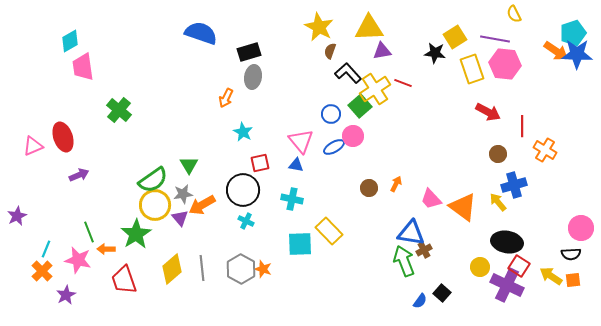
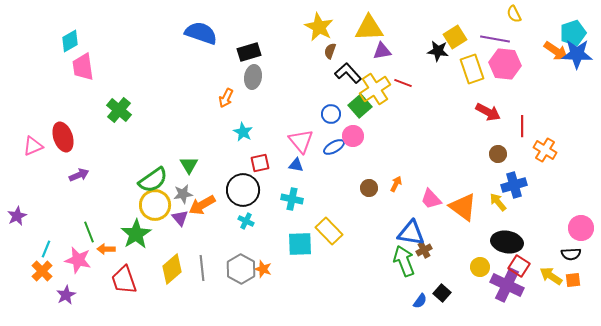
black star at (435, 53): moved 3 px right, 2 px up
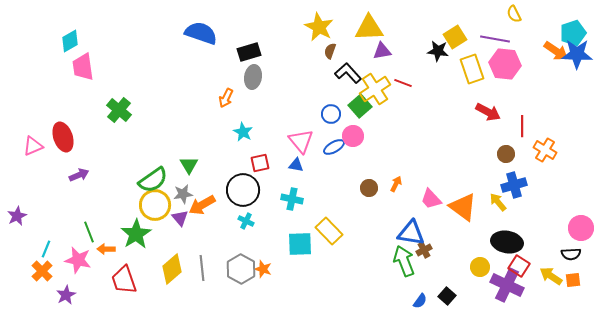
brown circle at (498, 154): moved 8 px right
black square at (442, 293): moved 5 px right, 3 px down
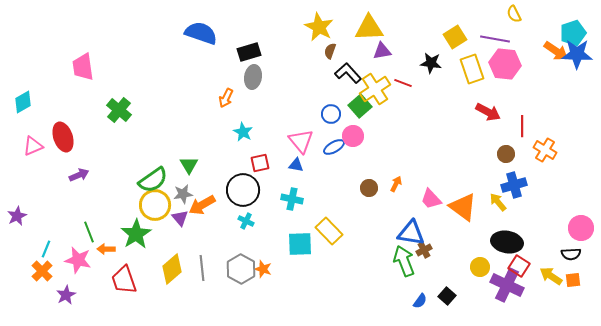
cyan diamond at (70, 41): moved 47 px left, 61 px down
black star at (438, 51): moved 7 px left, 12 px down
